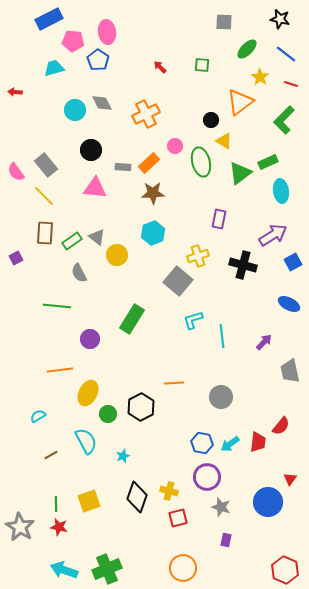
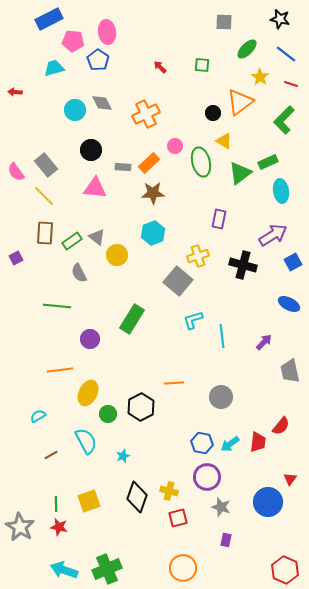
black circle at (211, 120): moved 2 px right, 7 px up
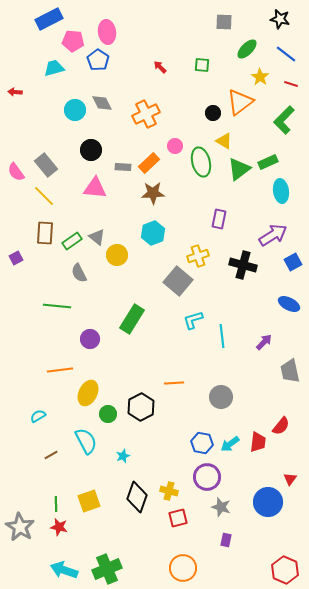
green triangle at (240, 173): moved 1 px left, 4 px up
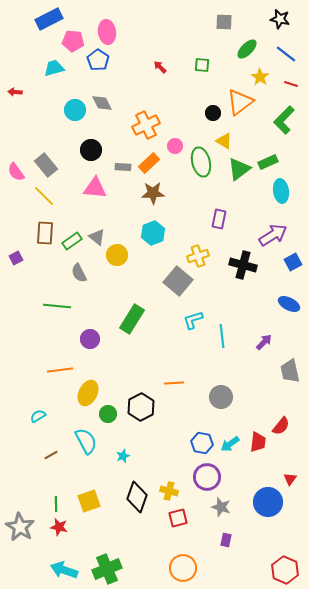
orange cross at (146, 114): moved 11 px down
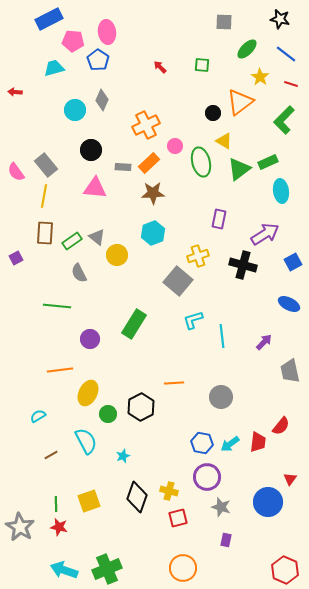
gray diamond at (102, 103): moved 3 px up; rotated 50 degrees clockwise
yellow line at (44, 196): rotated 55 degrees clockwise
purple arrow at (273, 235): moved 8 px left, 1 px up
green rectangle at (132, 319): moved 2 px right, 5 px down
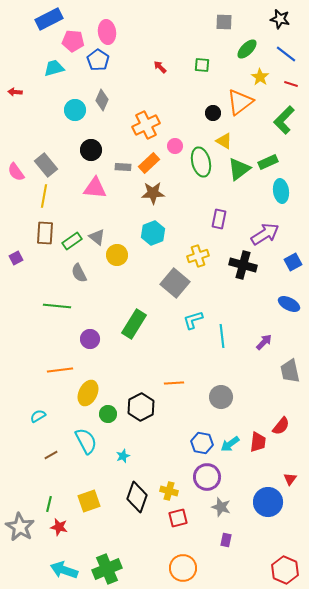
gray square at (178, 281): moved 3 px left, 2 px down
green line at (56, 504): moved 7 px left; rotated 14 degrees clockwise
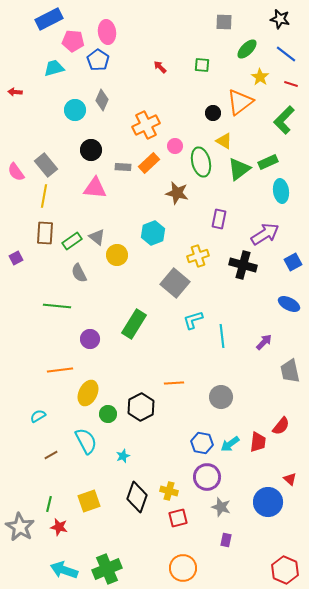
brown star at (153, 193): moved 24 px right; rotated 15 degrees clockwise
red triangle at (290, 479): rotated 24 degrees counterclockwise
